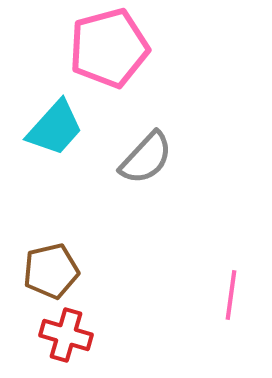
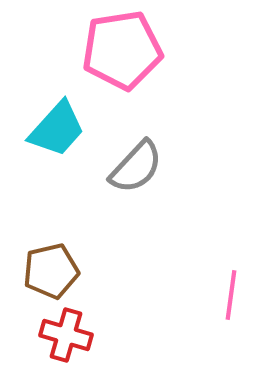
pink pentagon: moved 13 px right, 2 px down; rotated 6 degrees clockwise
cyan trapezoid: moved 2 px right, 1 px down
gray semicircle: moved 10 px left, 9 px down
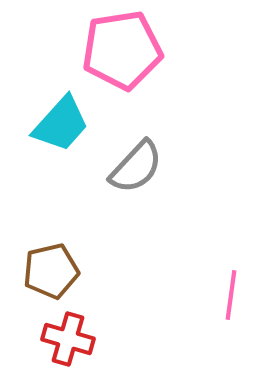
cyan trapezoid: moved 4 px right, 5 px up
red cross: moved 2 px right, 4 px down
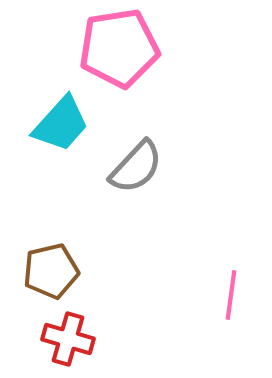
pink pentagon: moved 3 px left, 2 px up
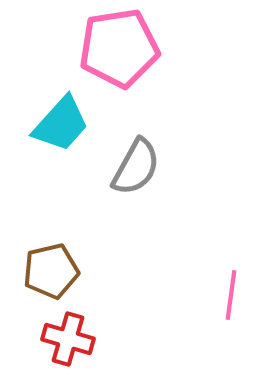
gray semicircle: rotated 14 degrees counterclockwise
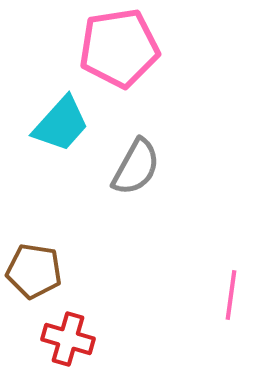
brown pentagon: moved 17 px left; rotated 22 degrees clockwise
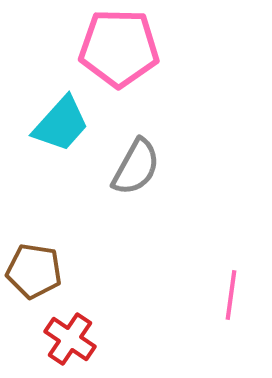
pink pentagon: rotated 10 degrees clockwise
red cross: moved 2 px right; rotated 18 degrees clockwise
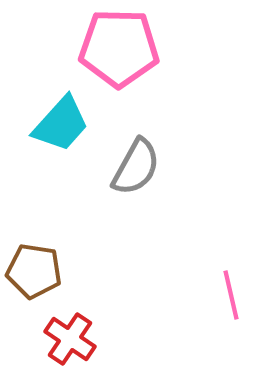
pink line: rotated 21 degrees counterclockwise
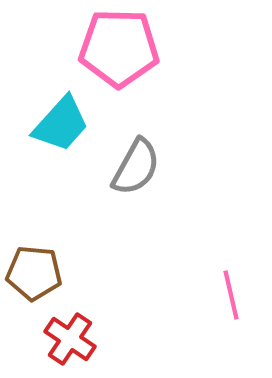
brown pentagon: moved 2 px down; rotated 4 degrees counterclockwise
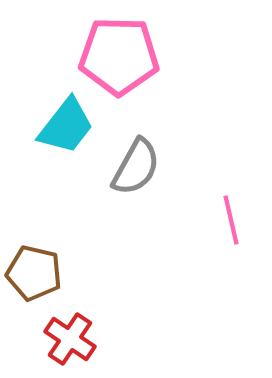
pink pentagon: moved 8 px down
cyan trapezoid: moved 5 px right, 2 px down; rotated 4 degrees counterclockwise
brown pentagon: rotated 8 degrees clockwise
pink line: moved 75 px up
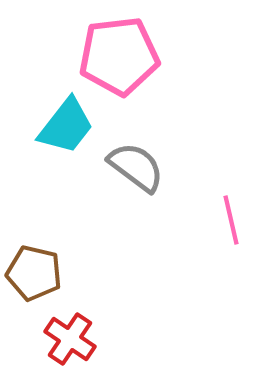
pink pentagon: rotated 8 degrees counterclockwise
gray semicircle: rotated 82 degrees counterclockwise
